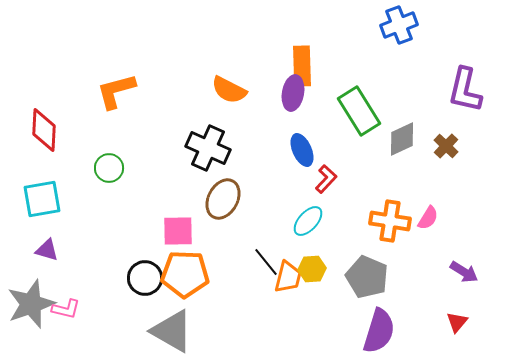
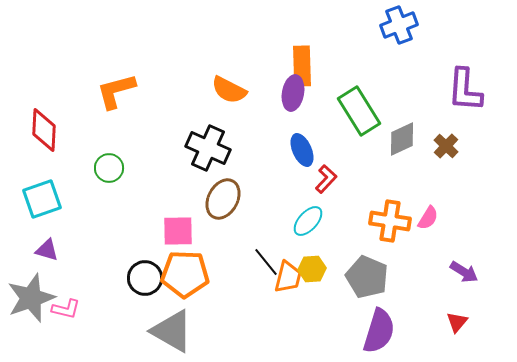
purple L-shape: rotated 9 degrees counterclockwise
cyan square: rotated 9 degrees counterclockwise
gray star: moved 6 px up
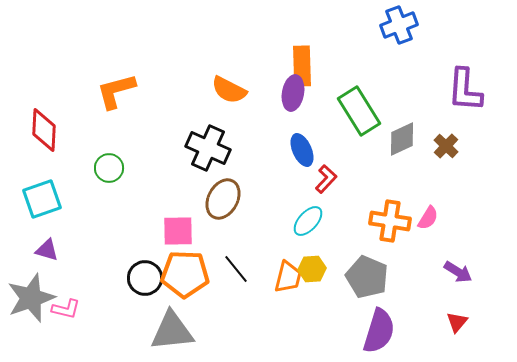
black line: moved 30 px left, 7 px down
purple arrow: moved 6 px left
gray triangle: rotated 36 degrees counterclockwise
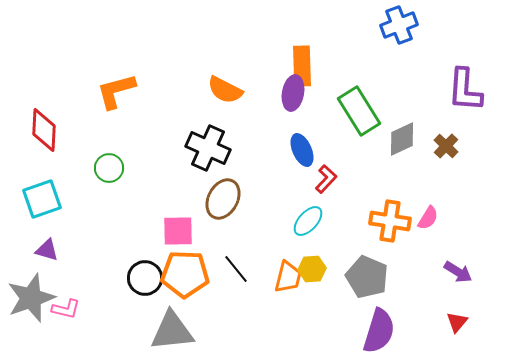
orange semicircle: moved 4 px left
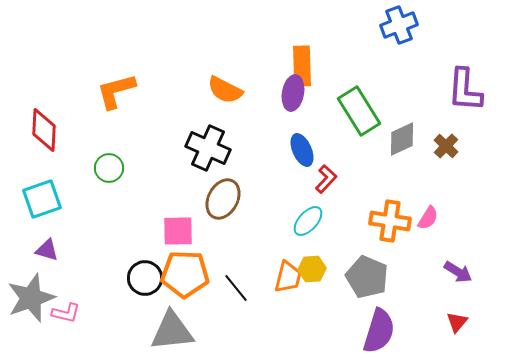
black line: moved 19 px down
pink L-shape: moved 4 px down
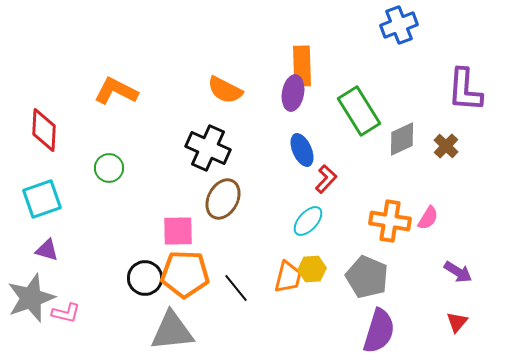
orange L-shape: rotated 42 degrees clockwise
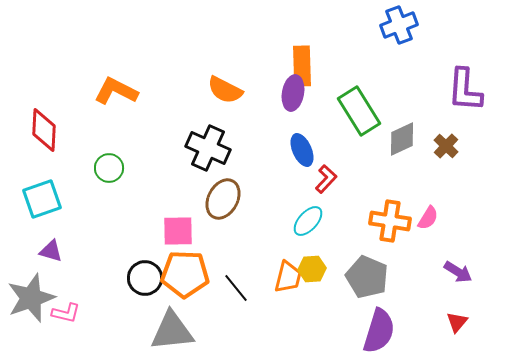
purple triangle: moved 4 px right, 1 px down
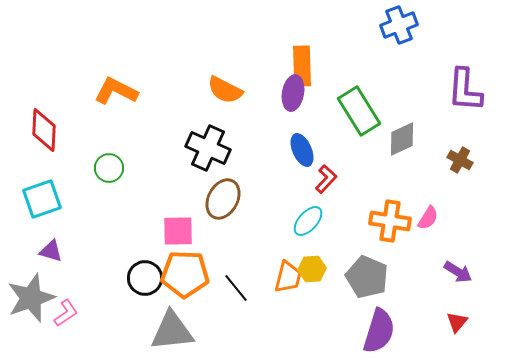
brown cross: moved 14 px right, 14 px down; rotated 15 degrees counterclockwise
pink L-shape: rotated 48 degrees counterclockwise
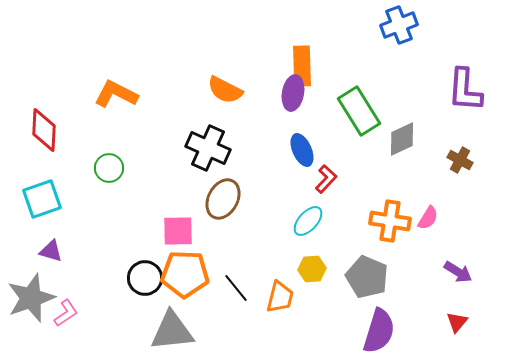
orange L-shape: moved 3 px down
orange trapezoid: moved 8 px left, 20 px down
